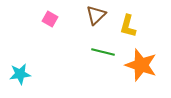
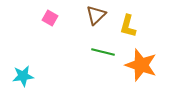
pink square: moved 1 px up
cyan star: moved 3 px right, 2 px down
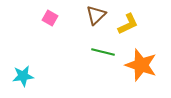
yellow L-shape: moved 2 px up; rotated 130 degrees counterclockwise
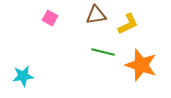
brown triangle: rotated 35 degrees clockwise
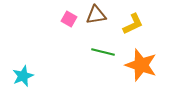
pink square: moved 19 px right, 1 px down
yellow L-shape: moved 5 px right
cyan star: rotated 15 degrees counterclockwise
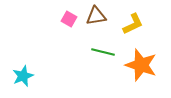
brown triangle: moved 1 px down
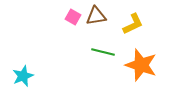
pink square: moved 4 px right, 2 px up
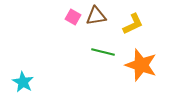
cyan star: moved 6 px down; rotated 20 degrees counterclockwise
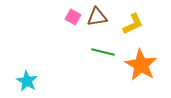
brown triangle: moved 1 px right, 1 px down
orange star: rotated 12 degrees clockwise
cyan star: moved 4 px right, 1 px up
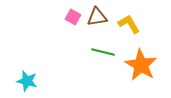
yellow L-shape: moved 4 px left; rotated 95 degrees counterclockwise
cyan star: rotated 15 degrees counterclockwise
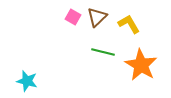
brown triangle: rotated 35 degrees counterclockwise
